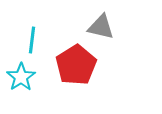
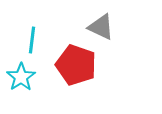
gray triangle: rotated 12 degrees clockwise
red pentagon: rotated 21 degrees counterclockwise
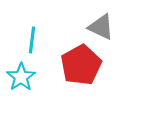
red pentagon: moved 5 px right; rotated 24 degrees clockwise
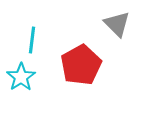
gray triangle: moved 16 px right, 3 px up; rotated 20 degrees clockwise
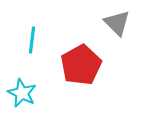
gray triangle: moved 1 px up
cyan star: moved 1 px right, 16 px down; rotated 12 degrees counterclockwise
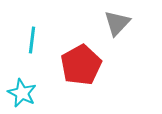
gray triangle: rotated 28 degrees clockwise
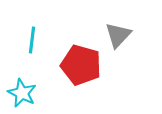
gray triangle: moved 1 px right, 12 px down
red pentagon: rotated 27 degrees counterclockwise
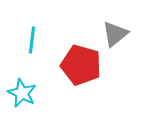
gray triangle: moved 3 px left, 1 px up; rotated 8 degrees clockwise
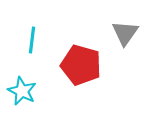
gray triangle: moved 10 px right, 1 px up; rotated 16 degrees counterclockwise
cyan star: moved 2 px up
